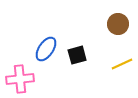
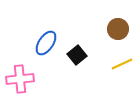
brown circle: moved 5 px down
blue ellipse: moved 6 px up
black square: rotated 24 degrees counterclockwise
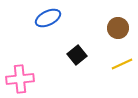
brown circle: moved 1 px up
blue ellipse: moved 2 px right, 25 px up; rotated 30 degrees clockwise
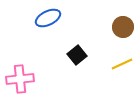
brown circle: moved 5 px right, 1 px up
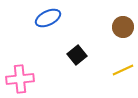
yellow line: moved 1 px right, 6 px down
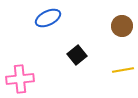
brown circle: moved 1 px left, 1 px up
yellow line: rotated 15 degrees clockwise
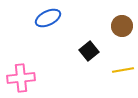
black square: moved 12 px right, 4 px up
pink cross: moved 1 px right, 1 px up
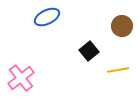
blue ellipse: moved 1 px left, 1 px up
yellow line: moved 5 px left
pink cross: rotated 32 degrees counterclockwise
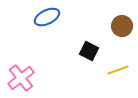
black square: rotated 24 degrees counterclockwise
yellow line: rotated 10 degrees counterclockwise
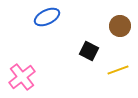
brown circle: moved 2 px left
pink cross: moved 1 px right, 1 px up
